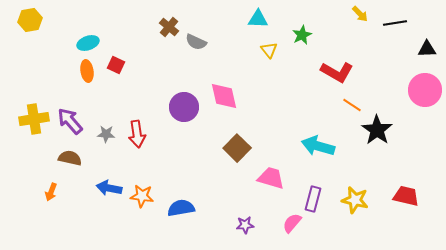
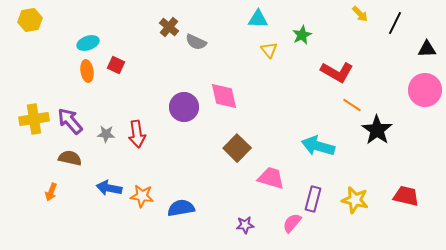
black line: rotated 55 degrees counterclockwise
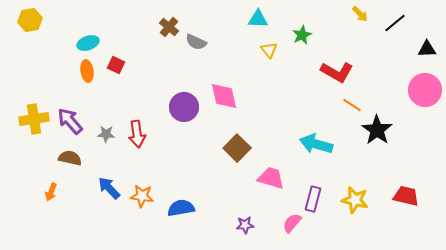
black line: rotated 25 degrees clockwise
cyan arrow: moved 2 px left, 2 px up
blue arrow: rotated 35 degrees clockwise
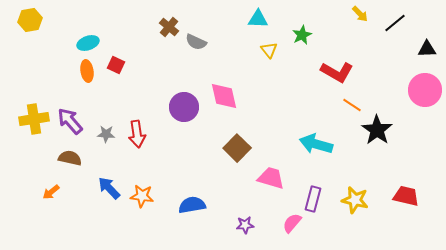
orange arrow: rotated 30 degrees clockwise
blue semicircle: moved 11 px right, 3 px up
